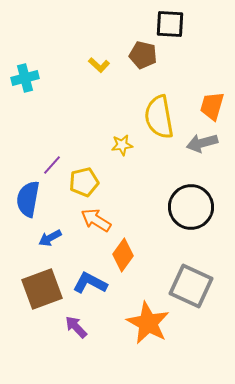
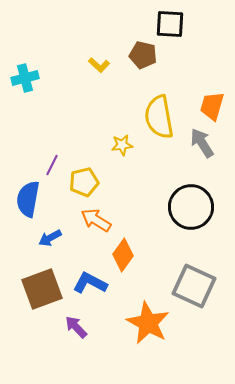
gray arrow: rotated 72 degrees clockwise
purple line: rotated 15 degrees counterclockwise
gray square: moved 3 px right
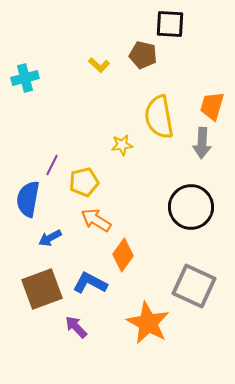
gray arrow: rotated 144 degrees counterclockwise
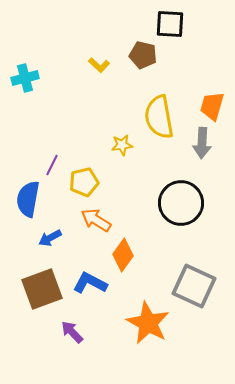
black circle: moved 10 px left, 4 px up
purple arrow: moved 4 px left, 5 px down
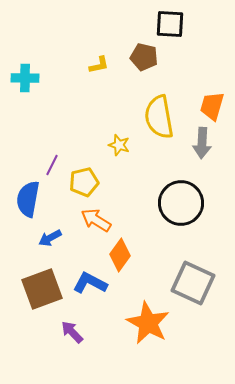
brown pentagon: moved 1 px right, 2 px down
yellow L-shape: rotated 55 degrees counterclockwise
cyan cross: rotated 16 degrees clockwise
yellow star: moved 3 px left; rotated 25 degrees clockwise
orange diamond: moved 3 px left
gray square: moved 1 px left, 3 px up
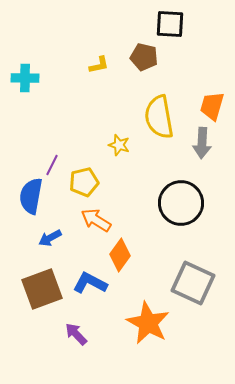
blue semicircle: moved 3 px right, 3 px up
purple arrow: moved 4 px right, 2 px down
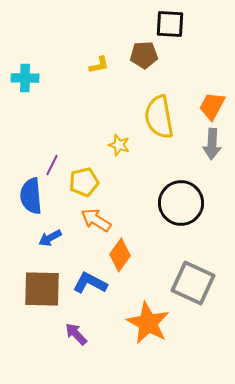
brown pentagon: moved 2 px up; rotated 16 degrees counterclockwise
orange trapezoid: rotated 12 degrees clockwise
gray arrow: moved 10 px right, 1 px down
blue semicircle: rotated 15 degrees counterclockwise
brown square: rotated 21 degrees clockwise
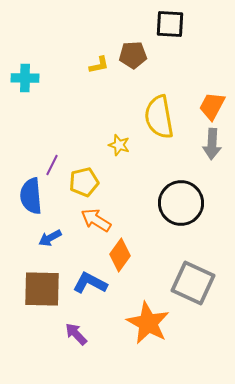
brown pentagon: moved 11 px left
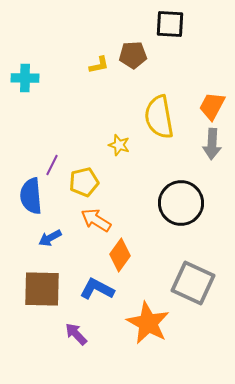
blue L-shape: moved 7 px right, 6 px down
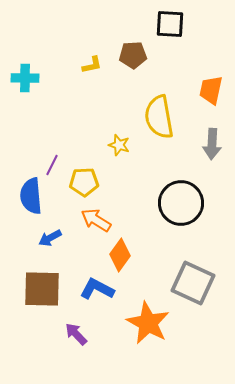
yellow L-shape: moved 7 px left
orange trapezoid: moved 1 px left, 16 px up; rotated 16 degrees counterclockwise
yellow pentagon: rotated 12 degrees clockwise
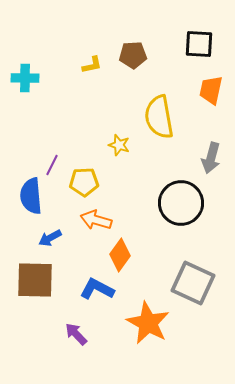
black square: moved 29 px right, 20 px down
gray arrow: moved 1 px left, 14 px down; rotated 12 degrees clockwise
orange arrow: rotated 16 degrees counterclockwise
brown square: moved 7 px left, 9 px up
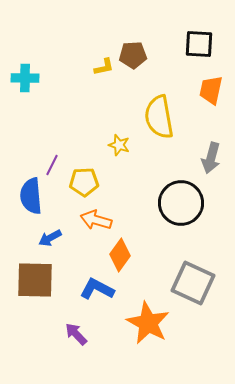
yellow L-shape: moved 12 px right, 2 px down
